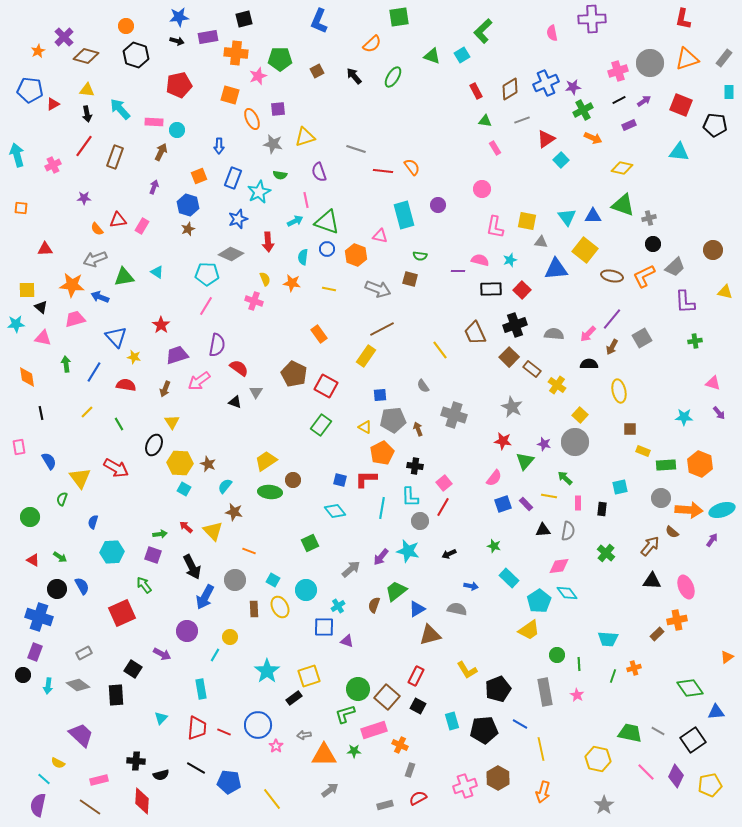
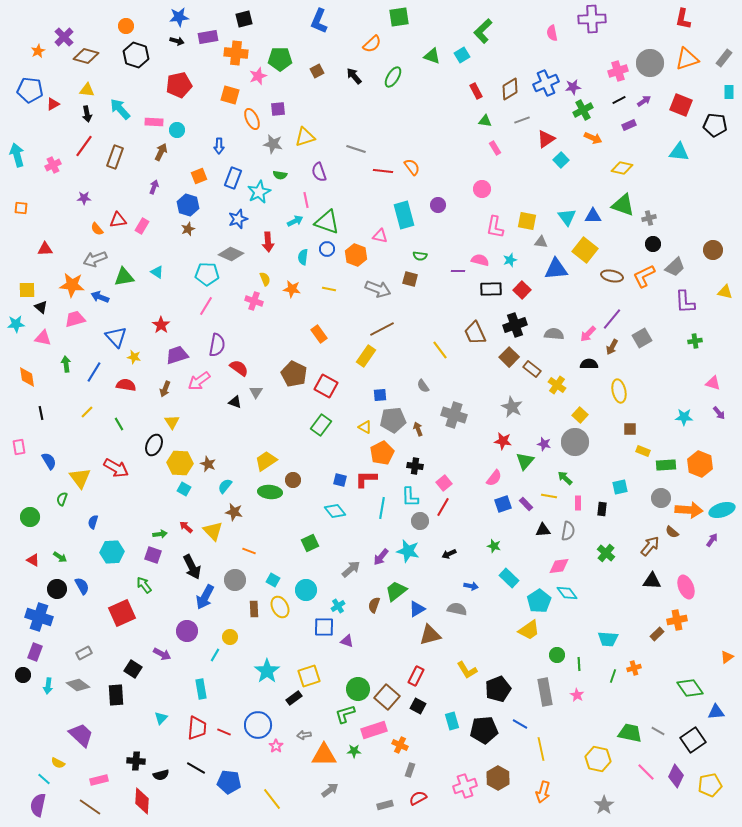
orange star at (292, 283): moved 6 px down
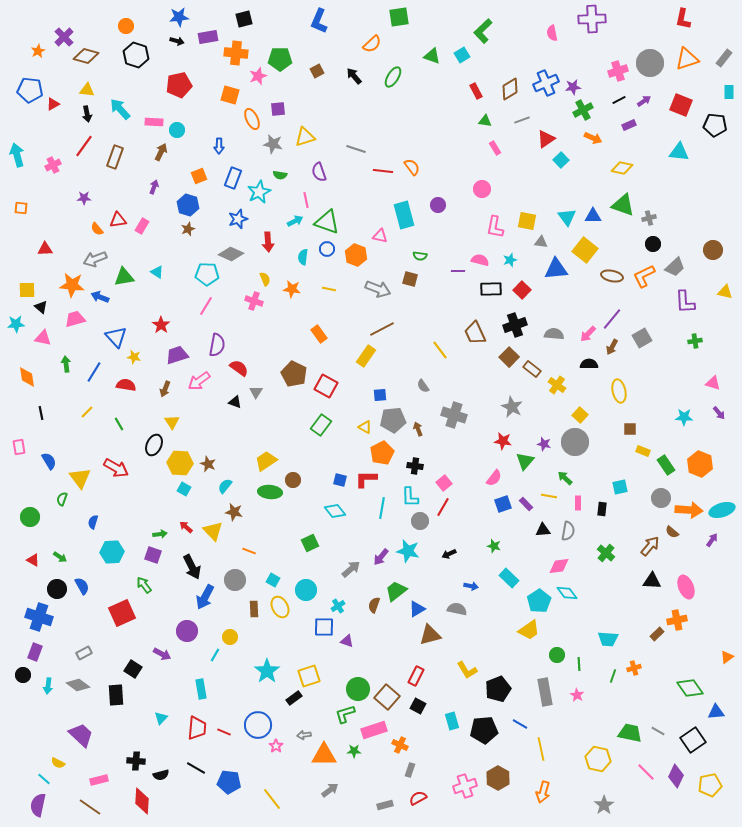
green rectangle at (666, 465): rotated 60 degrees clockwise
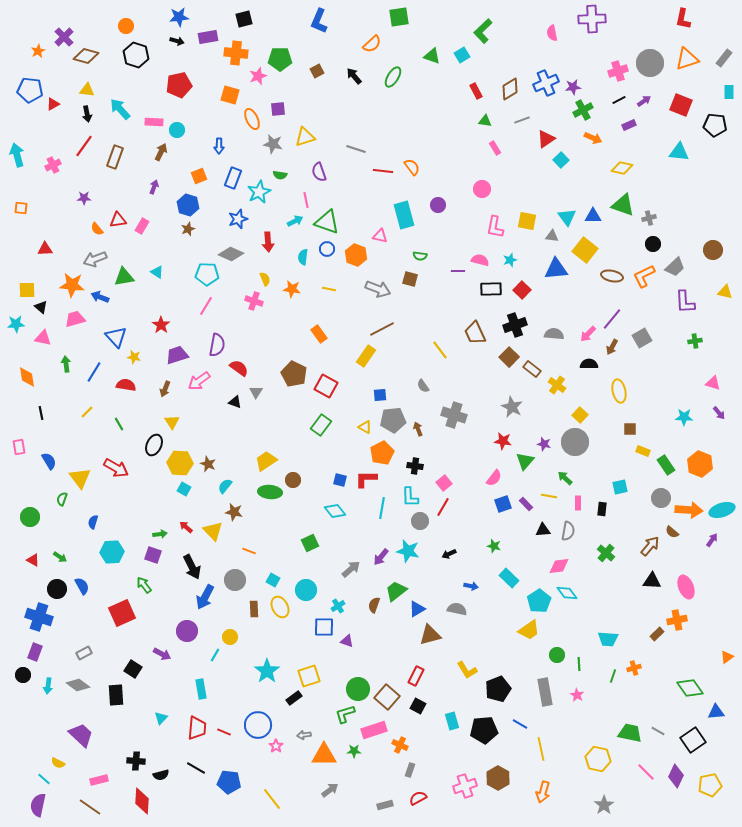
gray triangle at (541, 242): moved 11 px right, 6 px up
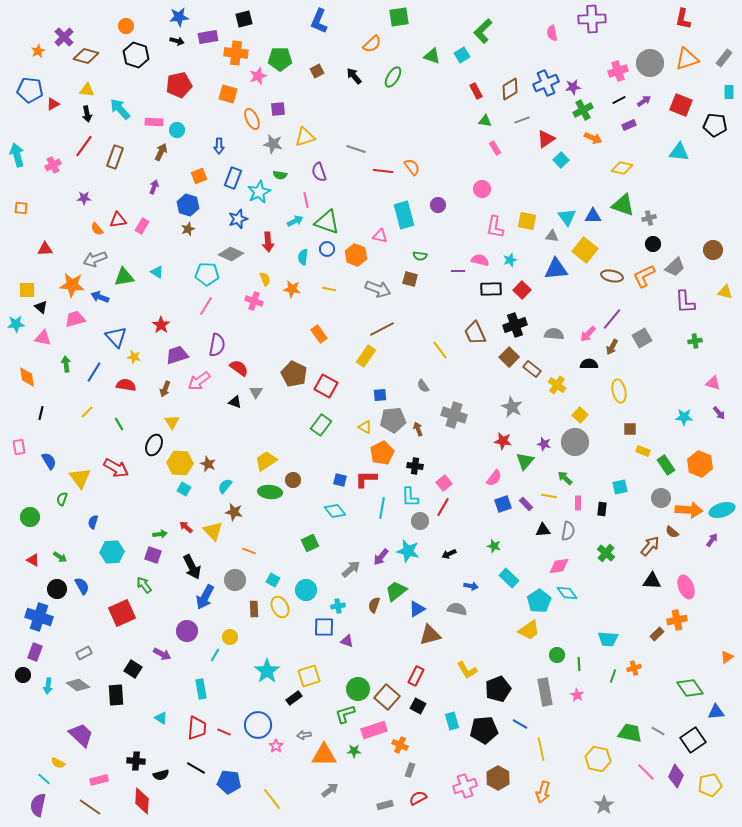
orange square at (230, 95): moved 2 px left, 1 px up
black line at (41, 413): rotated 24 degrees clockwise
cyan cross at (338, 606): rotated 24 degrees clockwise
cyan triangle at (161, 718): rotated 40 degrees counterclockwise
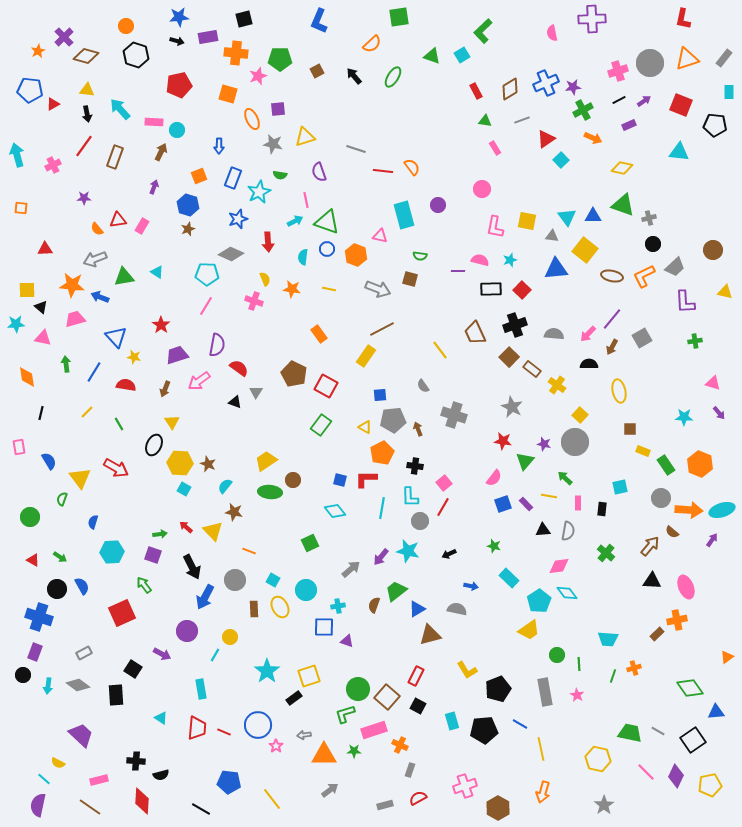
black line at (196, 768): moved 5 px right, 41 px down
brown hexagon at (498, 778): moved 30 px down
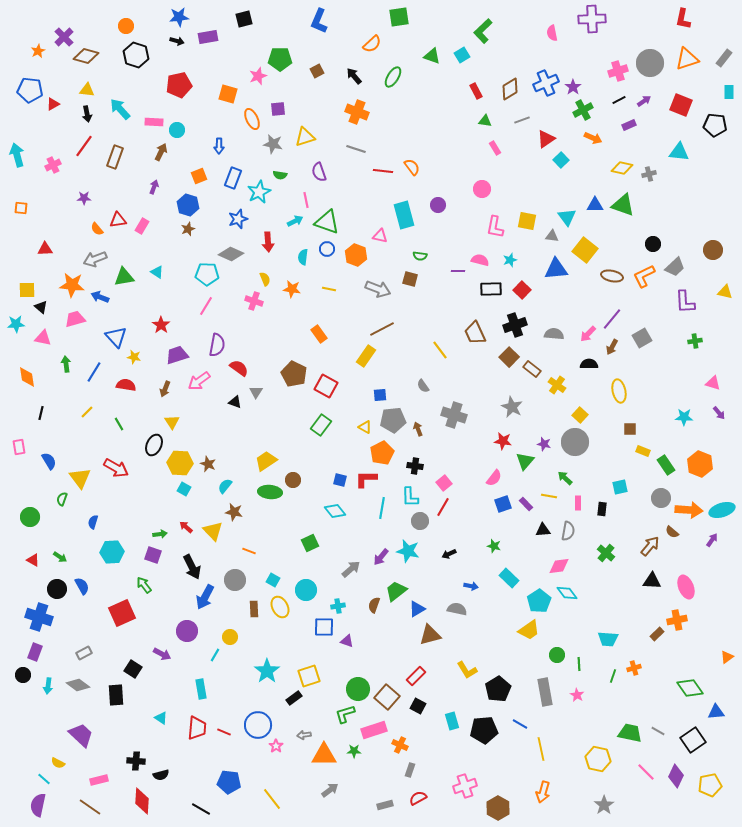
orange cross at (236, 53): moved 121 px right, 59 px down; rotated 15 degrees clockwise
purple star at (573, 87): rotated 28 degrees counterclockwise
blue triangle at (593, 216): moved 2 px right, 11 px up
gray cross at (649, 218): moved 44 px up
red rectangle at (416, 676): rotated 18 degrees clockwise
black pentagon at (498, 689): rotated 10 degrees counterclockwise
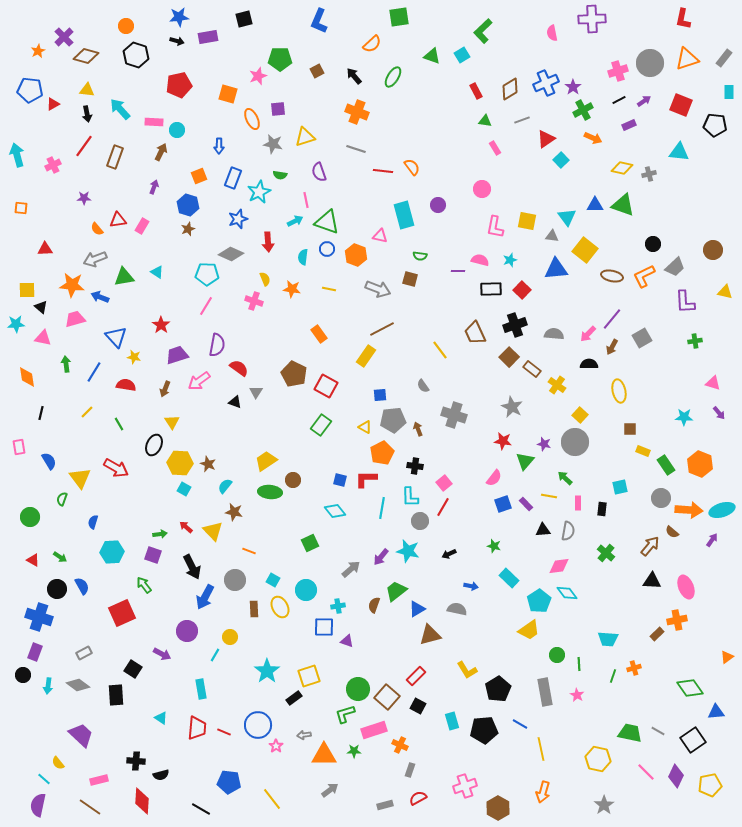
yellow semicircle at (58, 763): rotated 24 degrees clockwise
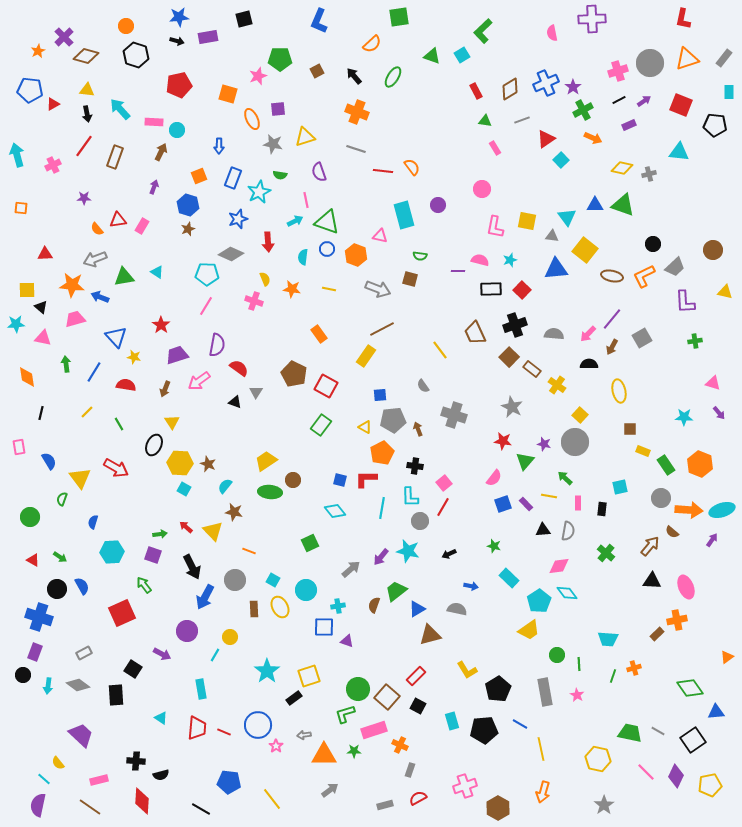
red triangle at (45, 249): moved 5 px down
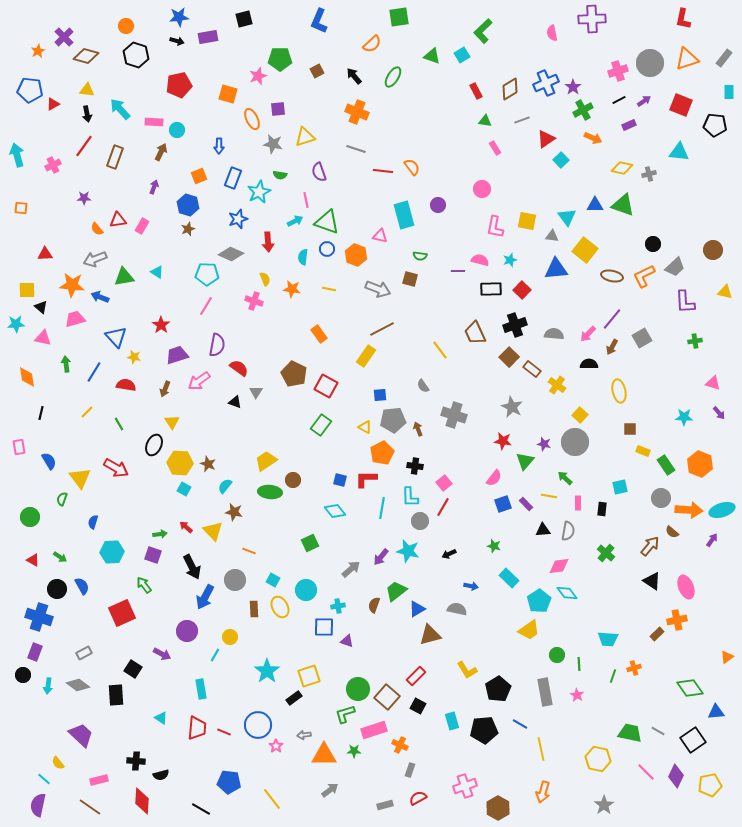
black triangle at (652, 581): rotated 30 degrees clockwise
